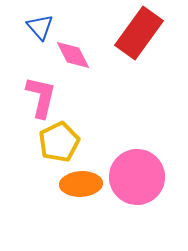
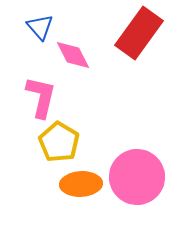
yellow pentagon: rotated 15 degrees counterclockwise
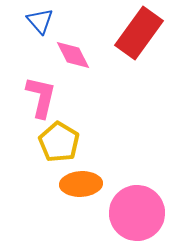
blue triangle: moved 6 px up
pink circle: moved 36 px down
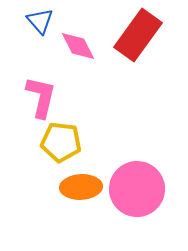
red rectangle: moved 1 px left, 2 px down
pink diamond: moved 5 px right, 9 px up
yellow pentagon: moved 2 px right; rotated 24 degrees counterclockwise
orange ellipse: moved 3 px down
pink circle: moved 24 px up
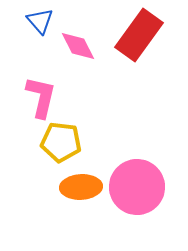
red rectangle: moved 1 px right
pink circle: moved 2 px up
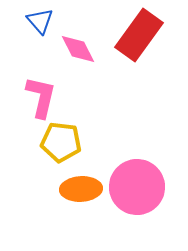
pink diamond: moved 3 px down
orange ellipse: moved 2 px down
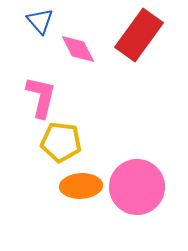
orange ellipse: moved 3 px up
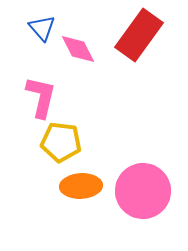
blue triangle: moved 2 px right, 7 px down
pink circle: moved 6 px right, 4 px down
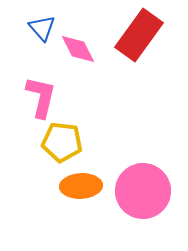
yellow pentagon: moved 1 px right
